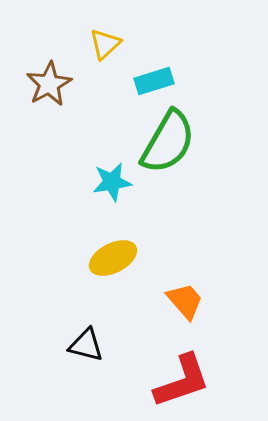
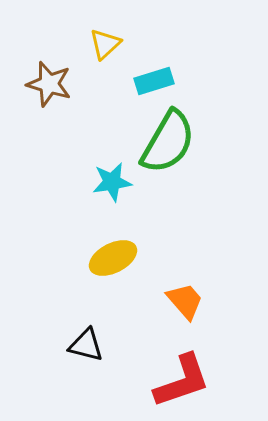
brown star: rotated 27 degrees counterclockwise
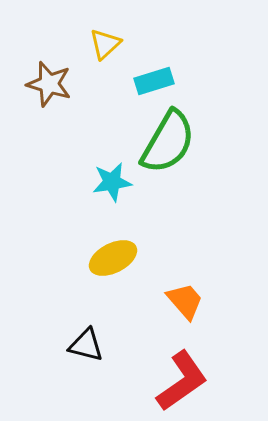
red L-shape: rotated 16 degrees counterclockwise
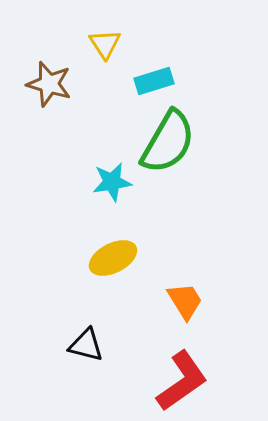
yellow triangle: rotated 20 degrees counterclockwise
orange trapezoid: rotated 9 degrees clockwise
